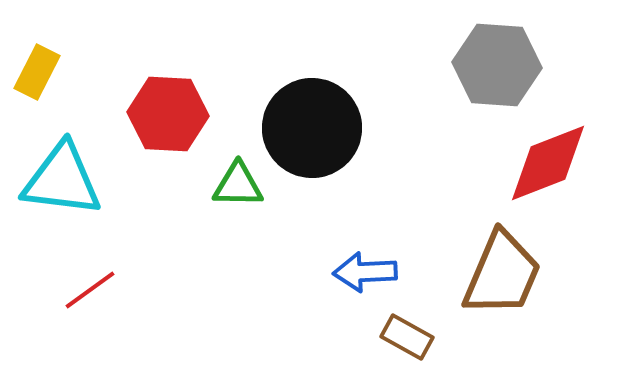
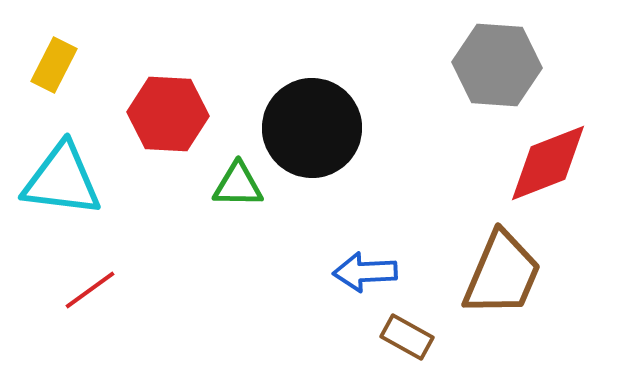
yellow rectangle: moved 17 px right, 7 px up
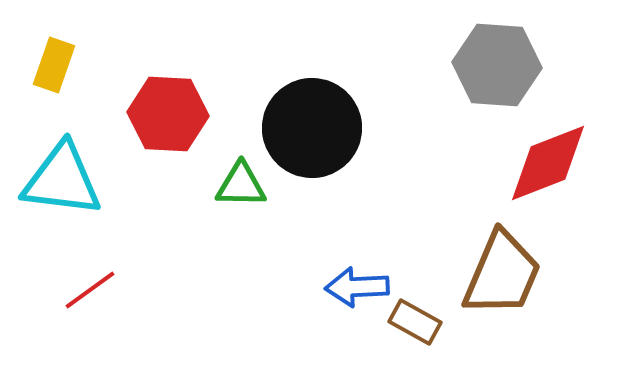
yellow rectangle: rotated 8 degrees counterclockwise
green triangle: moved 3 px right
blue arrow: moved 8 px left, 15 px down
brown rectangle: moved 8 px right, 15 px up
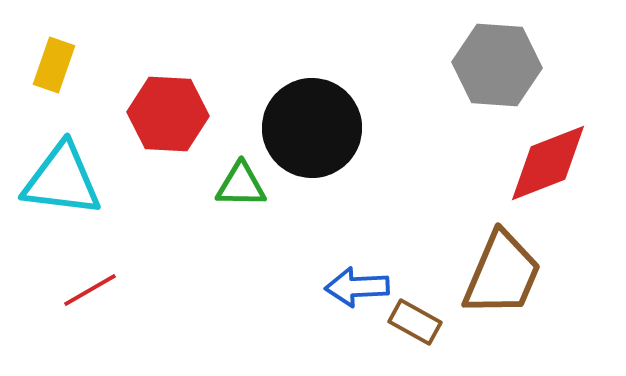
red line: rotated 6 degrees clockwise
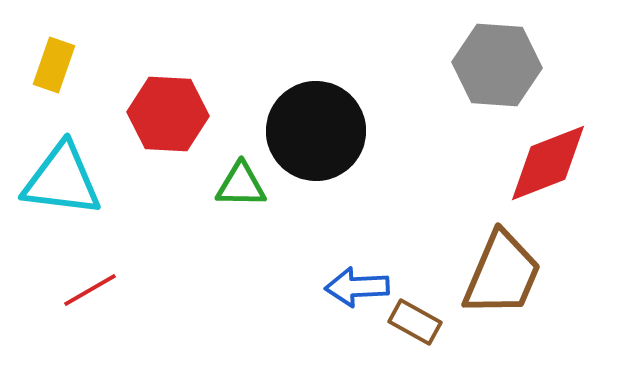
black circle: moved 4 px right, 3 px down
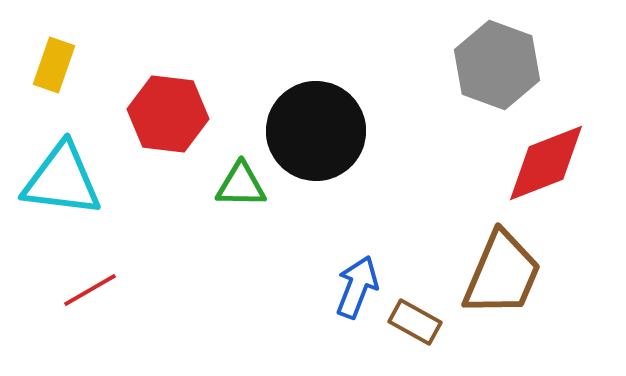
gray hexagon: rotated 16 degrees clockwise
red hexagon: rotated 4 degrees clockwise
red diamond: moved 2 px left
blue arrow: rotated 114 degrees clockwise
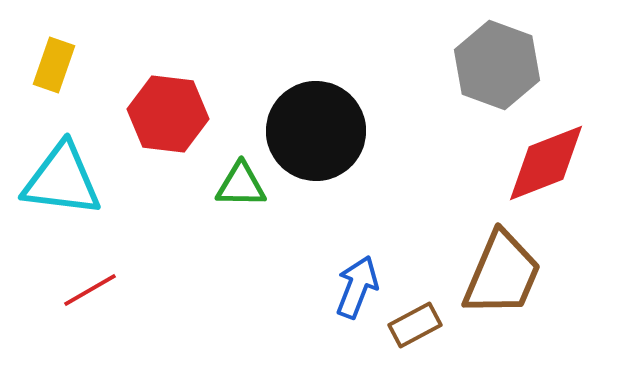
brown rectangle: moved 3 px down; rotated 57 degrees counterclockwise
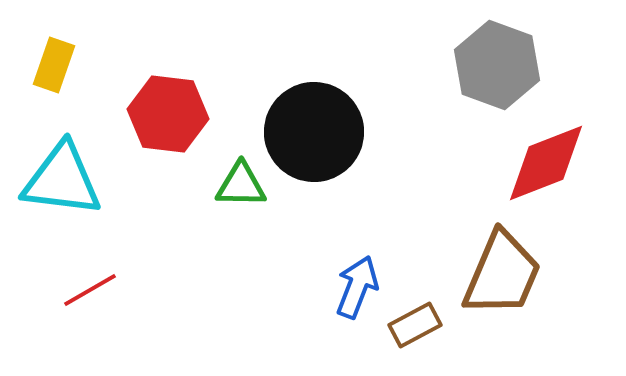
black circle: moved 2 px left, 1 px down
